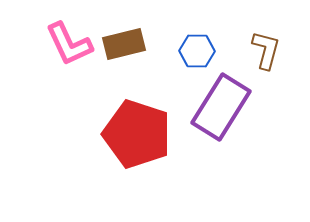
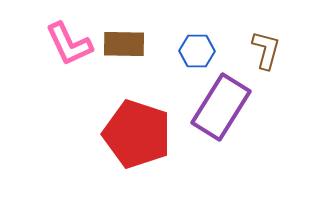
brown rectangle: rotated 15 degrees clockwise
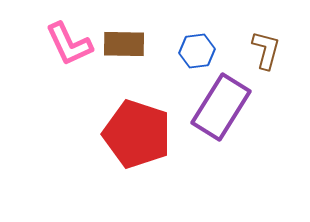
blue hexagon: rotated 8 degrees counterclockwise
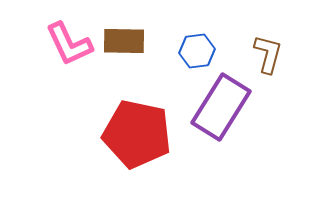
brown rectangle: moved 3 px up
brown L-shape: moved 2 px right, 4 px down
red pentagon: rotated 6 degrees counterclockwise
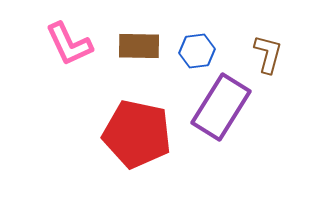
brown rectangle: moved 15 px right, 5 px down
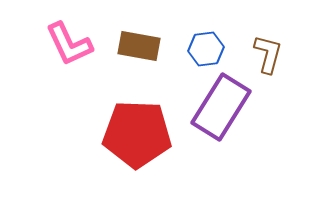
brown rectangle: rotated 9 degrees clockwise
blue hexagon: moved 9 px right, 2 px up
red pentagon: rotated 10 degrees counterclockwise
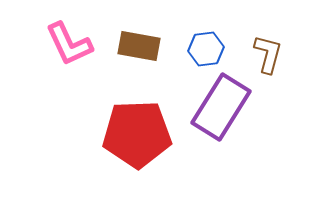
red pentagon: rotated 4 degrees counterclockwise
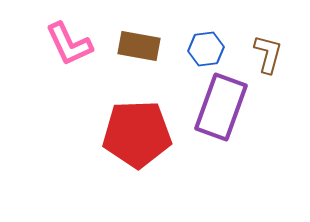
purple rectangle: rotated 12 degrees counterclockwise
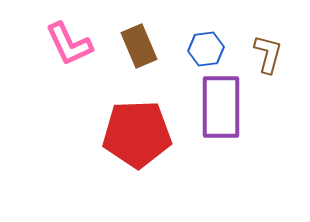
brown rectangle: rotated 57 degrees clockwise
purple rectangle: rotated 20 degrees counterclockwise
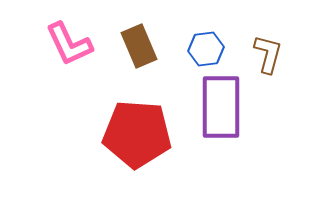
red pentagon: rotated 6 degrees clockwise
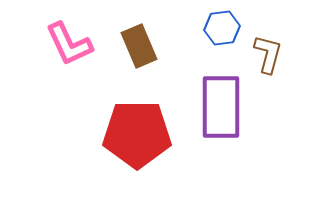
blue hexagon: moved 16 px right, 21 px up
red pentagon: rotated 4 degrees counterclockwise
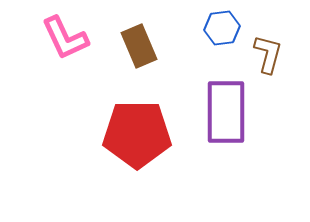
pink L-shape: moved 4 px left, 6 px up
purple rectangle: moved 5 px right, 5 px down
